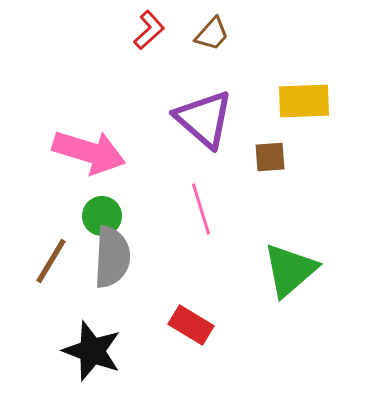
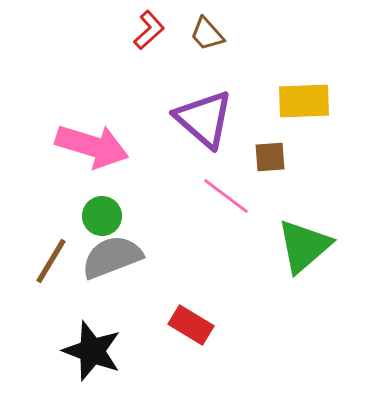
brown trapezoid: moved 5 px left; rotated 96 degrees clockwise
pink arrow: moved 3 px right, 6 px up
pink line: moved 25 px right, 13 px up; rotated 36 degrees counterclockwise
gray semicircle: rotated 114 degrees counterclockwise
green triangle: moved 14 px right, 24 px up
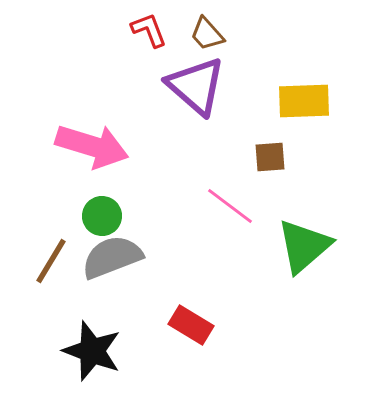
red L-shape: rotated 69 degrees counterclockwise
purple triangle: moved 8 px left, 33 px up
pink line: moved 4 px right, 10 px down
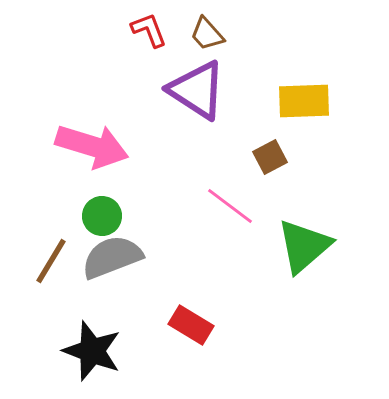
purple triangle: moved 1 px right, 4 px down; rotated 8 degrees counterclockwise
brown square: rotated 24 degrees counterclockwise
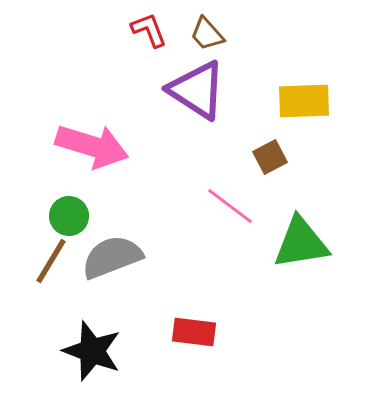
green circle: moved 33 px left
green triangle: moved 3 px left, 3 px up; rotated 32 degrees clockwise
red rectangle: moved 3 px right, 7 px down; rotated 24 degrees counterclockwise
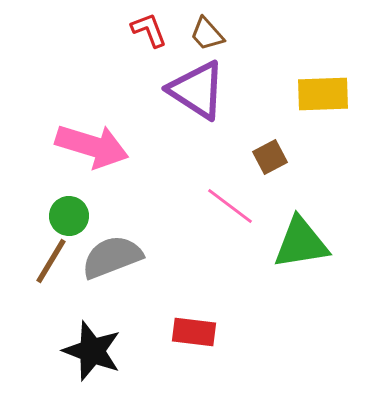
yellow rectangle: moved 19 px right, 7 px up
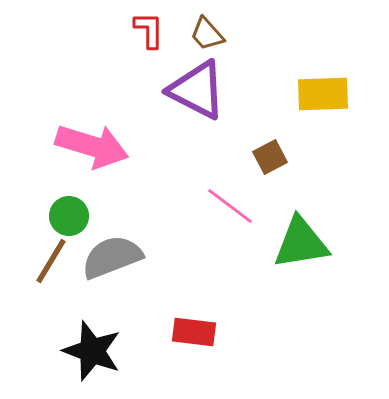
red L-shape: rotated 21 degrees clockwise
purple triangle: rotated 6 degrees counterclockwise
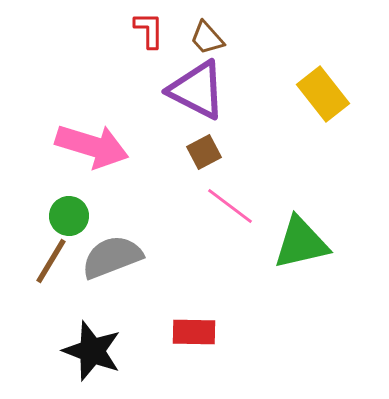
brown trapezoid: moved 4 px down
yellow rectangle: rotated 54 degrees clockwise
brown square: moved 66 px left, 5 px up
green triangle: rotated 4 degrees counterclockwise
red rectangle: rotated 6 degrees counterclockwise
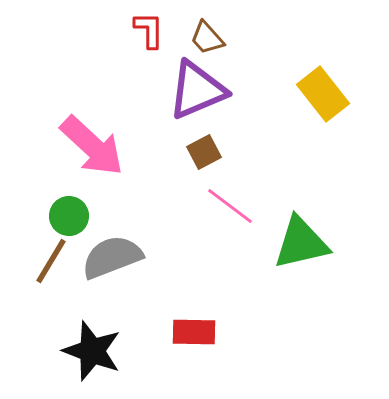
purple triangle: rotated 50 degrees counterclockwise
pink arrow: rotated 26 degrees clockwise
